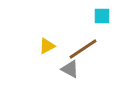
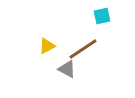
cyan square: rotated 12 degrees counterclockwise
gray triangle: moved 3 px left
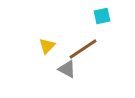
yellow triangle: rotated 18 degrees counterclockwise
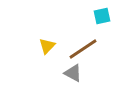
gray triangle: moved 6 px right, 4 px down
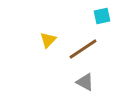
yellow triangle: moved 1 px right, 6 px up
gray triangle: moved 12 px right, 9 px down
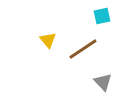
yellow triangle: rotated 24 degrees counterclockwise
gray triangle: moved 18 px right; rotated 18 degrees clockwise
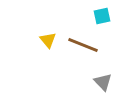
brown line: moved 4 px up; rotated 56 degrees clockwise
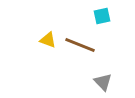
yellow triangle: rotated 30 degrees counterclockwise
brown line: moved 3 px left
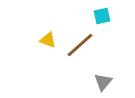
brown line: rotated 64 degrees counterclockwise
gray triangle: rotated 24 degrees clockwise
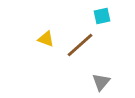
yellow triangle: moved 2 px left, 1 px up
gray triangle: moved 2 px left
